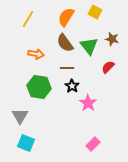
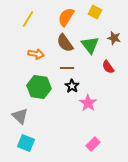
brown star: moved 2 px right, 1 px up
green triangle: moved 1 px right, 1 px up
red semicircle: rotated 80 degrees counterclockwise
gray triangle: rotated 18 degrees counterclockwise
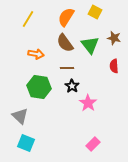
red semicircle: moved 6 px right, 1 px up; rotated 32 degrees clockwise
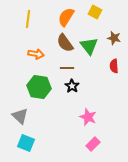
yellow line: rotated 24 degrees counterclockwise
green triangle: moved 1 px left, 1 px down
pink star: moved 14 px down; rotated 12 degrees counterclockwise
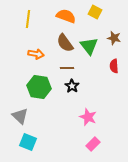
orange semicircle: moved 1 px up; rotated 78 degrees clockwise
cyan square: moved 2 px right, 1 px up
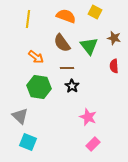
brown semicircle: moved 3 px left
orange arrow: moved 3 px down; rotated 28 degrees clockwise
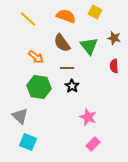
yellow line: rotated 54 degrees counterclockwise
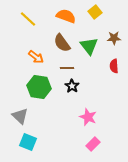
yellow square: rotated 24 degrees clockwise
brown star: rotated 16 degrees counterclockwise
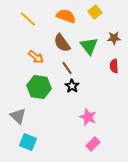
brown line: rotated 56 degrees clockwise
gray triangle: moved 2 px left
